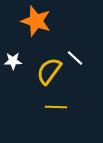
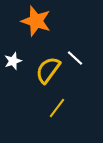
white star: rotated 18 degrees counterclockwise
yellow semicircle: moved 1 px left, 1 px up
yellow line: moved 1 px right, 1 px down; rotated 55 degrees counterclockwise
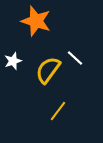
yellow line: moved 1 px right, 3 px down
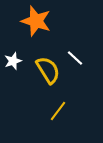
yellow semicircle: rotated 112 degrees clockwise
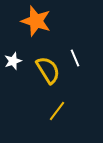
white line: rotated 24 degrees clockwise
yellow line: moved 1 px left
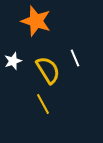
yellow line: moved 14 px left, 7 px up; rotated 65 degrees counterclockwise
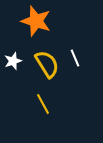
yellow semicircle: moved 1 px left, 6 px up
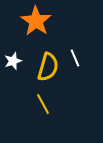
orange star: rotated 16 degrees clockwise
yellow semicircle: moved 1 px right, 3 px down; rotated 48 degrees clockwise
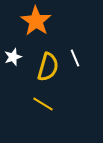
white star: moved 4 px up
yellow line: rotated 30 degrees counterclockwise
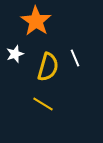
white star: moved 2 px right, 3 px up
